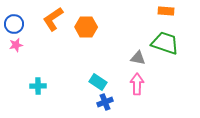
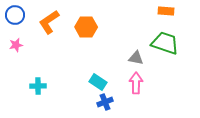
orange L-shape: moved 4 px left, 3 px down
blue circle: moved 1 px right, 9 px up
gray triangle: moved 2 px left
pink arrow: moved 1 px left, 1 px up
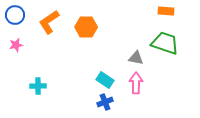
cyan rectangle: moved 7 px right, 2 px up
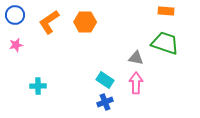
orange hexagon: moved 1 px left, 5 px up
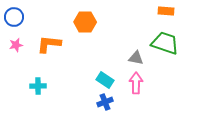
blue circle: moved 1 px left, 2 px down
orange L-shape: moved 22 px down; rotated 40 degrees clockwise
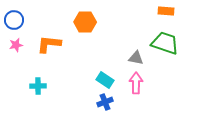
blue circle: moved 3 px down
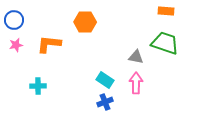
gray triangle: moved 1 px up
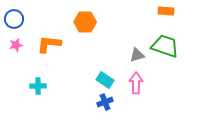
blue circle: moved 1 px up
green trapezoid: moved 3 px down
gray triangle: moved 1 px right, 2 px up; rotated 28 degrees counterclockwise
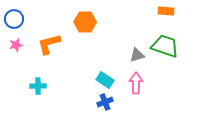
orange L-shape: rotated 20 degrees counterclockwise
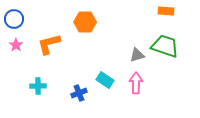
pink star: rotated 24 degrees counterclockwise
blue cross: moved 26 px left, 9 px up
